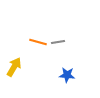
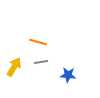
gray line: moved 17 px left, 20 px down
blue star: moved 1 px right
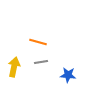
yellow arrow: rotated 18 degrees counterclockwise
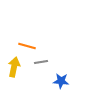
orange line: moved 11 px left, 4 px down
blue star: moved 7 px left, 6 px down
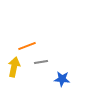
orange line: rotated 36 degrees counterclockwise
blue star: moved 1 px right, 2 px up
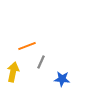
gray line: rotated 56 degrees counterclockwise
yellow arrow: moved 1 px left, 5 px down
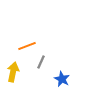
blue star: rotated 21 degrees clockwise
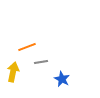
orange line: moved 1 px down
gray line: rotated 56 degrees clockwise
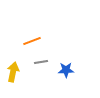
orange line: moved 5 px right, 6 px up
blue star: moved 4 px right, 9 px up; rotated 28 degrees counterclockwise
